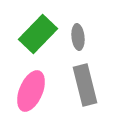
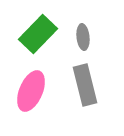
gray ellipse: moved 5 px right
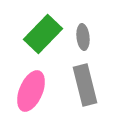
green rectangle: moved 5 px right
